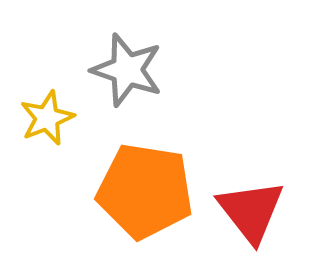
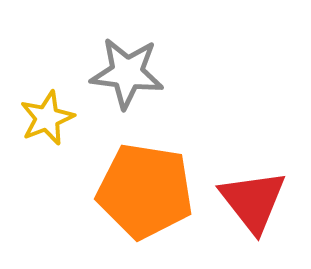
gray star: moved 3 px down; rotated 12 degrees counterclockwise
red triangle: moved 2 px right, 10 px up
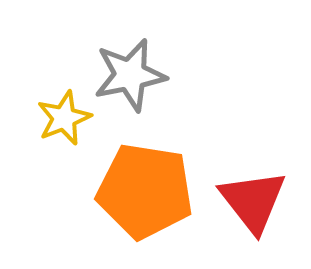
gray star: moved 3 px right, 2 px down; rotated 18 degrees counterclockwise
yellow star: moved 17 px right
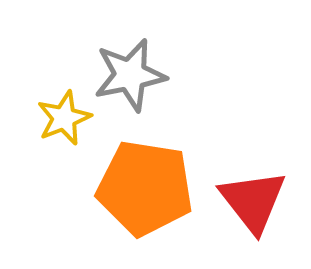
orange pentagon: moved 3 px up
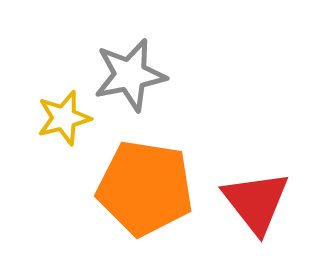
yellow star: rotated 8 degrees clockwise
red triangle: moved 3 px right, 1 px down
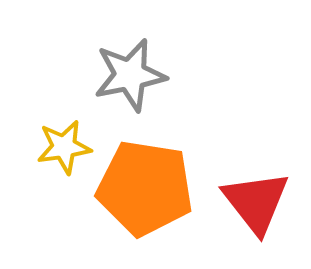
yellow star: moved 29 px down; rotated 6 degrees clockwise
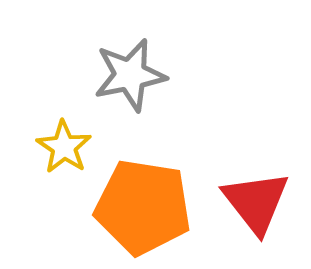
yellow star: rotated 30 degrees counterclockwise
orange pentagon: moved 2 px left, 19 px down
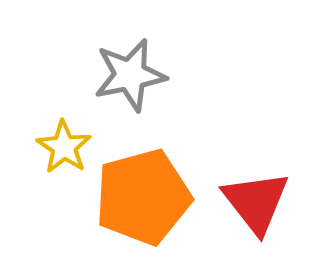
orange pentagon: moved 10 px up; rotated 24 degrees counterclockwise
